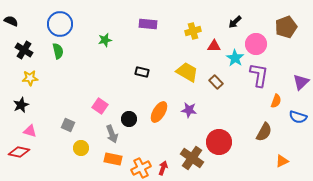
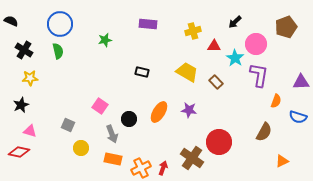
purple triangle: rotated 42 degrees clockwise
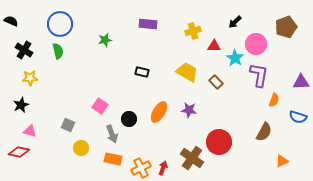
orange semicircle: moved 2 px left, 1 px up
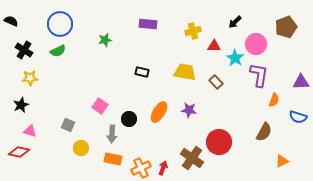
green semicircle: rotated 77 degrees clockwise
yellow trapezoid: moved 2 px left; rotated 20 degrees counterclockwise
gray arrow: rotated 24 degrees clockwise
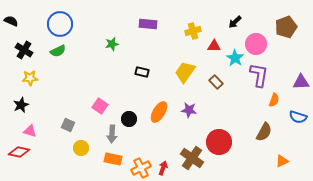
green star: moved 7 px right, 4 px down
yellow trapezoid: rotated 65 degrees counterclockwise
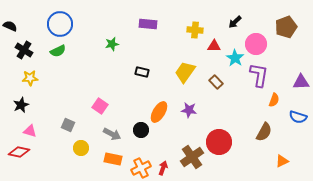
black semicircle: moved 1 px left, 5 px down
yellow cross: moved 2 px right, 1 px up; rotated 21 degrees clockwise
black circle: moved 12 px right, 11 px down
gray arrow: rotated 66 degrees counterclockwise
brown cross: moved 1 px up; rotated 20 degrees clockwise
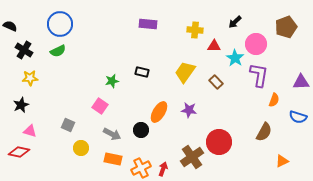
green star: moved 37 px down
red arrow: moved 1 px down
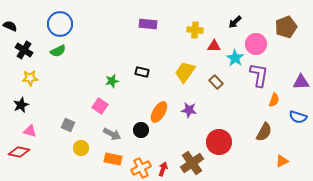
brown cross: moved 6 px down
